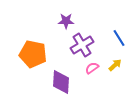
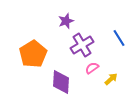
purple star: rotated 21 degrees counterclockwise
orange pentagon: rotated 28 degrees clockwise
yellow arrow: moved 4 px left, 14 px down
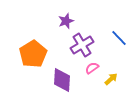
blue line: rotated 12 degrees counterclockwise
purple diamond: moved 1 px right, 2 px up
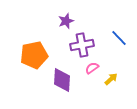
purple cross: rotated 20 degrees clockwise
orange pentagon: moved 1 px right, 1 px down; rotated 20 degrees clockwise
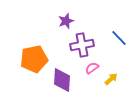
orange pentagon: moved 4 px down
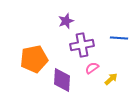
blue line: rotated 42 degrees counterclockwise
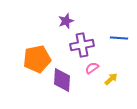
orange pentagon: moved 3 px right
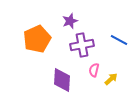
purple star: moved 4 px right
blue line: moved 2 px down; rotated 24 degrees clockwise
orange pentagon: moved 20 px up; rotated 12 degrees counterclockwise
pink semicircle: moved 2 px right, 2 px down; rotated 40 degrees counterclockwise
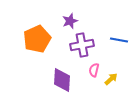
blue line: rotated 18 degrees counterclockwise
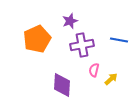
purple diamond: moved 5 px down
